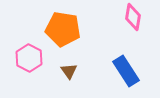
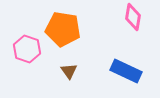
pink hexagon: moved 2 px left, 9 px up; rotated 8 degrees counterclockwise
blue rectangle: rotated 32 degrees counterclockwise
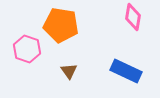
orange pentagon: moved 2 px left, 4 px up
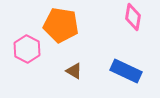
pink hexagon: rotated 8 degrees clockwise
brown triangle: moved 5 px right; rotated 24 degrees counterclockwise
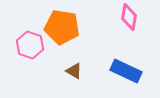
pink diamond: moved 4 px left
orange pentagon: moved 1 px right, 2 px down
pink hexagon: moved 3 px right, 4 px up; rotated 8 degrees counterclockwise
